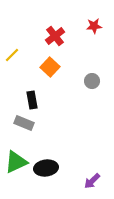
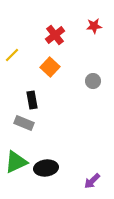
red cross: moved 1 px up
gray circle: moved 1 px right
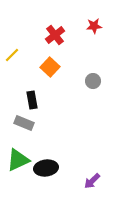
green triangle: moved 2 px right, 2 px up
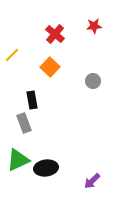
red cross: moved 1 px up; rotated 12 degrees counterclockwise
gray rectangle: rotated 48 degrees clockwise
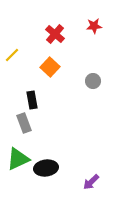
green triangle: moved 1 px up
purple arrow: moved 1 px left, 1 px down
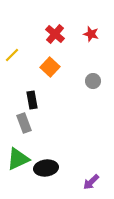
red star: moved 3 px left, 8 px down; rotated 21 degrees clockwise
